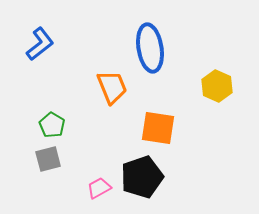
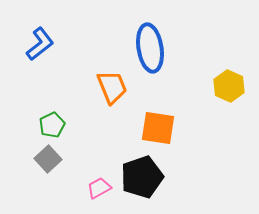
yellow hexagon: moved 12 px right
green pentagon: rotated 15 degrees clockwise
gray square: rotated 28 degrees counterclockwise
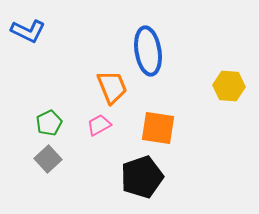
blue L-shape: moved 12 px left, 13 px up; rotated 64 degrees clockwise
blue ellipse: moved 2 px left, 3 px down
yellow hexagon: rotated 20 degrees counterclockwise
green pentagon: moved 3 px left, 2 px up
pink trapezoid: moved 63 px up
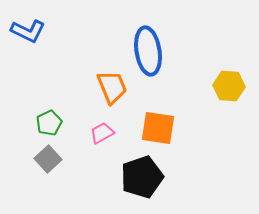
pink trapezoid: moved 3 px right, 8 px down
